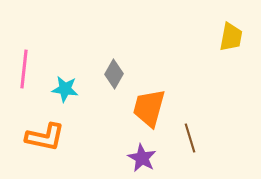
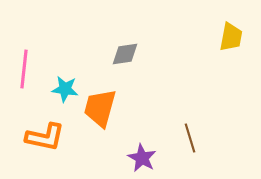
gray diamond: moved 11 px right, 20 px up; rotated 52 degrees clockwise
orange trapezoid: moved 49 px left
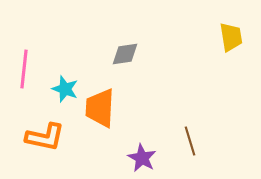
yellow trapezoid: rotated 20 degrees counterclockwise
cyan star: rotated 12 degrees clockwise
orange trapezoid: rotated 12 degrees counterclockwise
brown line: moved 3 px down
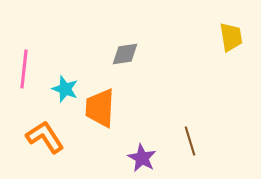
orange L-shape: rotated 135 degrees counterclockwise
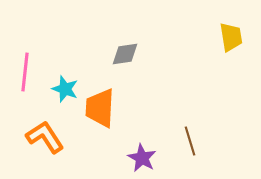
pink line: moved 1 px right, 3 px down
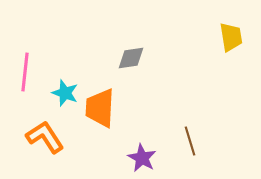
gray diamond: moved 6 px right, 4 px down
cyan star: moved 4 px down
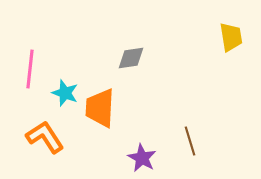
pink line: moved 5 px right, 3 px up
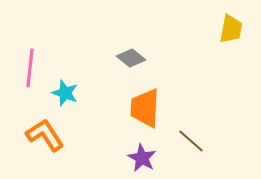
yellow trapezoid: moved 8 px up; rotated 20 degrees clockwise
gray diamond: rotated 48 degrees clockwise
pink line: moved 1 px up
orange trapezoid: moved 45 px right
orange L-shape: moved 2 px up
brown line: moved 1 px right; rotated 32 degrees counterclockwise
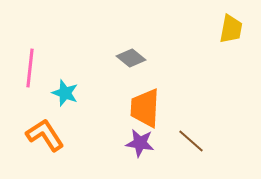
purple star: moved 2 px left, 15 px up; rotated 20 degrees counterclockwise
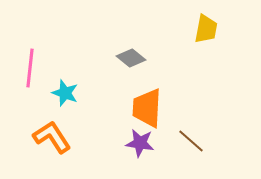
yellow trapezoid: moved 25 px left
orange trapezoid: moved 2 px right
orange L-shape: moved 7 px right, 2 px down
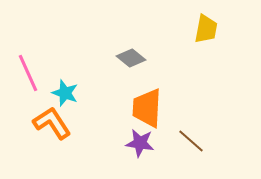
pink line: moved 2 px left, 5 px down; rotated 30 degrees counterclockwise
orange L-shape: moved 14 px up
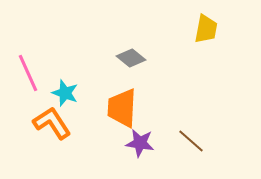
orange trapezoid: moved 25 px left
